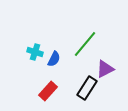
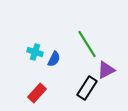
green line: moved 2 px right; rotated 72 degrees counterclockwise
purple triangle: moved 1 px right, 1 px down
red rectangle: moved 11 px left, 2 px down
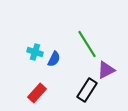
black rectangle: moved 2 px down
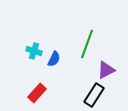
green line: rotated 52 degrees clockwise
cyan cross: moved 1 px left, 1 px up
black rectangle: moved 7 px right, 5 px down
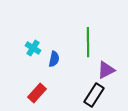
green line: moved 1 px right, 2 px up; rotated 20 degrees counterclockwise
cyan cross: moved 1 px left, 3 px up; rotated 14 degrees clockwise
blue semicircle: rotated 14 degrees counterclockwise
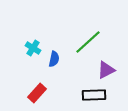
green line: rotated 48 degrees clockwise
black rectangle: rotated 55 degrees clockwise
